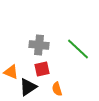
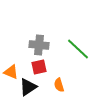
red square: moved 3 px left, 2 px up
orange semicircle: moved 2 px right, 4 px up
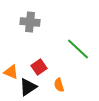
gray cross: moved 9 px left, 23 px up
red square: rotated 21 degrees counterclockwise
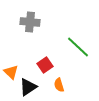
green line: moved 2 px up
red square: moved 6 px right, 2 px up
orange triangle: rotated 21 degrees clockwise
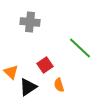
green line: moved 2 px right, 1 px down
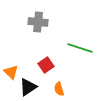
gray cross: moved 8 px right
green line: rotated 25 degrees counterclockwise
red square: moved 1 px right
orange semicircle: moved 4 px down
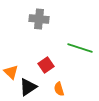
gray cross: moved 1 px right, 3 px up
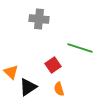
red square: moved 7 px right
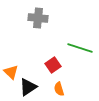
gray cross: moved 1 px left, 1 px up
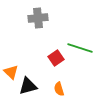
gray cross: rotated 12 degrees counterclockwise
red square: moved 3 px right, 7 px up
black triangle: moved 1 px up; rotated 18 degrees clockwise
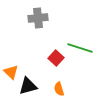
red square: rotated 14 degrees counterclockwise
